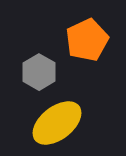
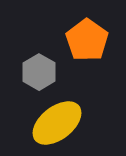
orange pentagon: rotated 12 degrees counterclockwise
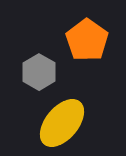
yellow ellipse: moved 5 px right; rotated 12 degrees counterclockwise
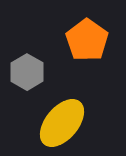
gray hexagon: moved 12 px left
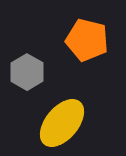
orange pentagon: rotated 21 degrees counterclockwise
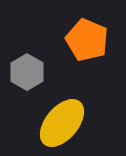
orange pentagon: rotated 9 degrees clockwise
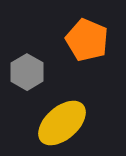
yellow ellipse: rotated 9 degrees clockwise
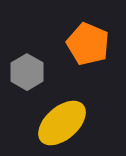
orange pentagon: moved 1 px right, 4 px down
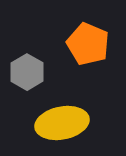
yellow ellipse: rotated 30 degrees clockwise
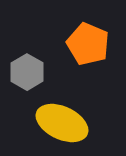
yellow ellipse: rotated 36 degrees clockwise
